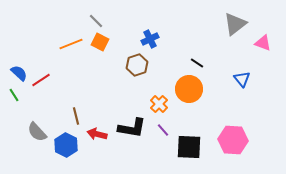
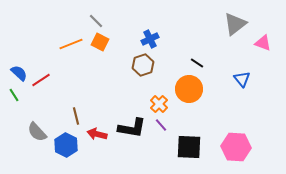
brown hexagon: moved 6 px right
purple line: moved 2 px left, 5 px up
pink hexagon: moved 3 px right, 7 px down
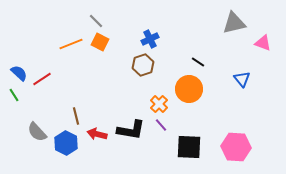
gray triangle: moved 1 px left, 1 px up; rotated 25 degrees clockwise
black line: moved 1 px right, 1 px up
red line: moved 1 px right, 1 px up
black L-shape: moved 1 px left, 2 px down
blue hexagon: moved 2 px up
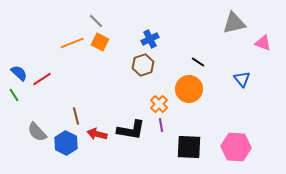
orange line: moved 1 px right, 1 px up
purple line: rotated 32 degrees clockwise
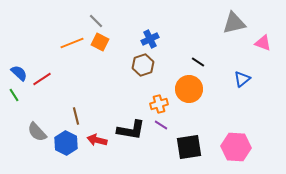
blue triangle: rotated 30 degrees clockwise
orange cross: rotated 30 degrees clockwise
purple line: rotated 48 degrees counterclockwise
red arrow: moved 6 px down
black square: rotated 12 degrees counterclockwise
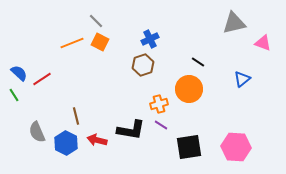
gray semicircle: rotated 20 degrees clockwise
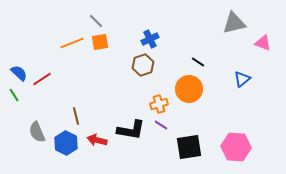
orange square: rotated 36 degrees counterclockwise
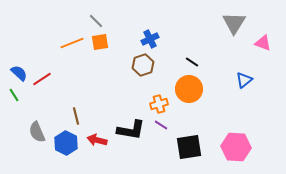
gray triangle: rotated 45 degrees counterclockwise
black line: moved 6 px left
blue triangle: moved 2 px right, 1 px down
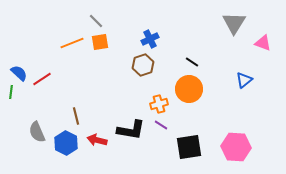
green line: moved 3 px left, 3 px up; rotated 40 degrees clockwise
